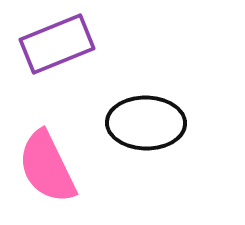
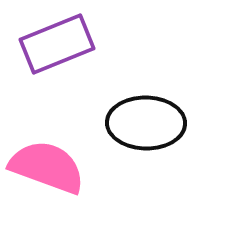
pink semicircle: rotated 136 degrees clockwise
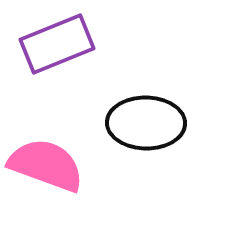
pink semicircle: moved 1 px left, 2 px up
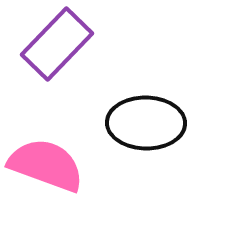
purple rectangle: rotated 24 degrees counterclockwise
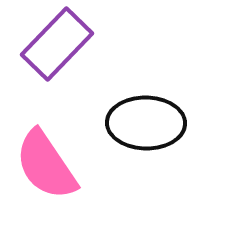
pink semicircle: rotated 144 degrees counterclockwise
